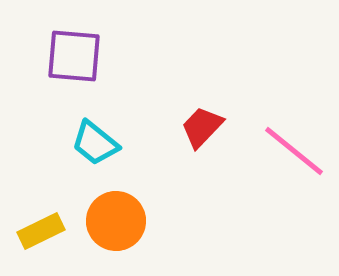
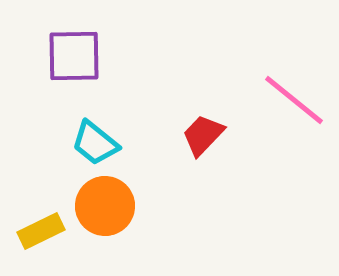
purple square: rotated 6 degrees counterclockwise
red trapezoid: moved 1 px right, 8 px down
pink line: moved 51 px up
orange circle: moved 11 px left, 15 px up
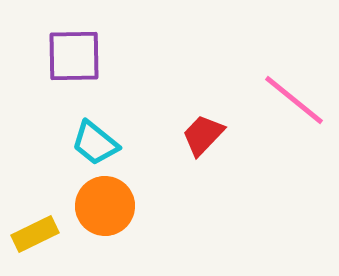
yellow rectangle: moved 6 px left, 3 px down
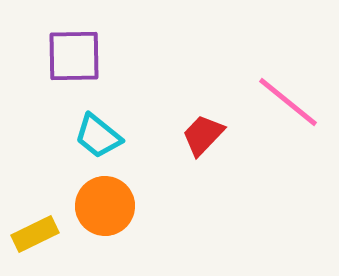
pink line: moved 6 px left, 2 px down
cyan trapezoid: moved 3 px right, 7 px up
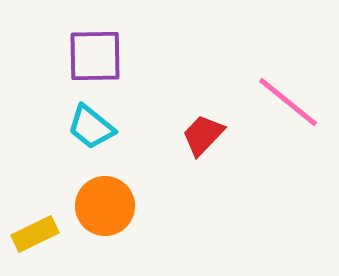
purple square: moved 21 px right
cyan trapezoid: moved 7 px left, 9 px up
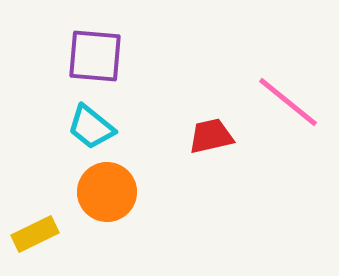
purple square: rotated 6 degrees clockwise
red trapezoid: moved 8 px right, 1 px down; rotated 33 degrees clockwise
orange circle: moved 2 px right, 14 px up
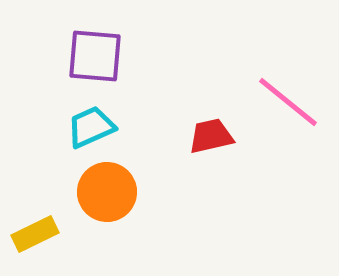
cyan trapezoid: rotated 117 degrees clockwise
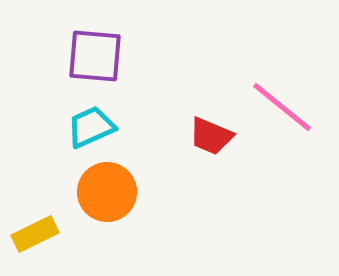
pink line: moved 6 px left, 5 px down
red trapezoid: rotated 144 degrees counterclockwise
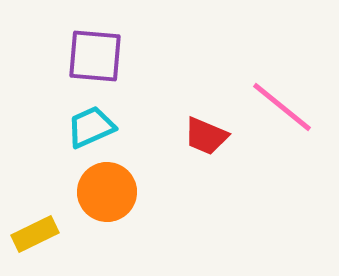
red trapezoid: moved 5 px left
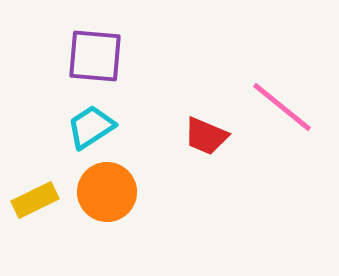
cyan trapezoid: rotated 9 degrees counterclockwise
yellow rectangle: moved 34 px up
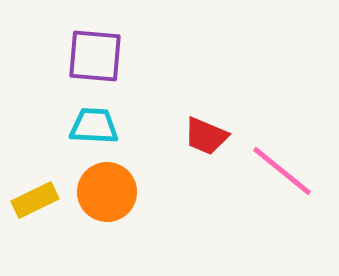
pink line: moved 64 px down
cyan trapezoid: moved 3 px right, 1 px up; rotated 36 degrees clockwise
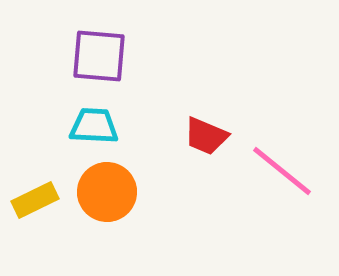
purple square: moved 4 px right
